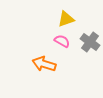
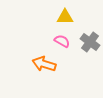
yellow triangle: moved 1 px left, 2 px up; rotated 18 degrees clockwise
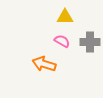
gray cross: rotated 36 degrees counterclockwise
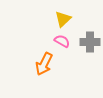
yellow triangle: moved 2 px left, 2 px down; rotated 42 degrees counterclockwise
orange arrow: rotated 80 degrees counterclockwise
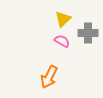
gray cross: moved 2 px left, 9 px up
orange arrow: moved 5 px right, 13 px down
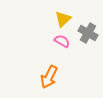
gray cross: rotated 30 degrees clockwise
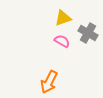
yellow triangle: moved 1 px up; rotated 24 degrees clockwise
orange arrow: moved 5 px down
